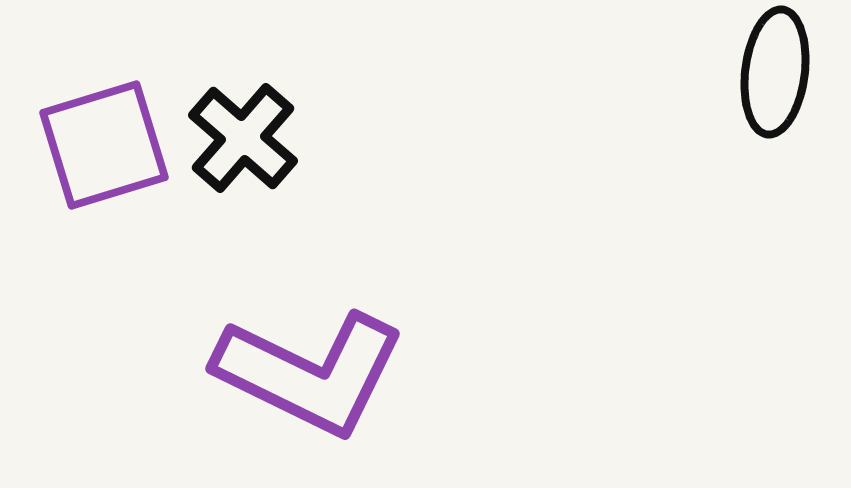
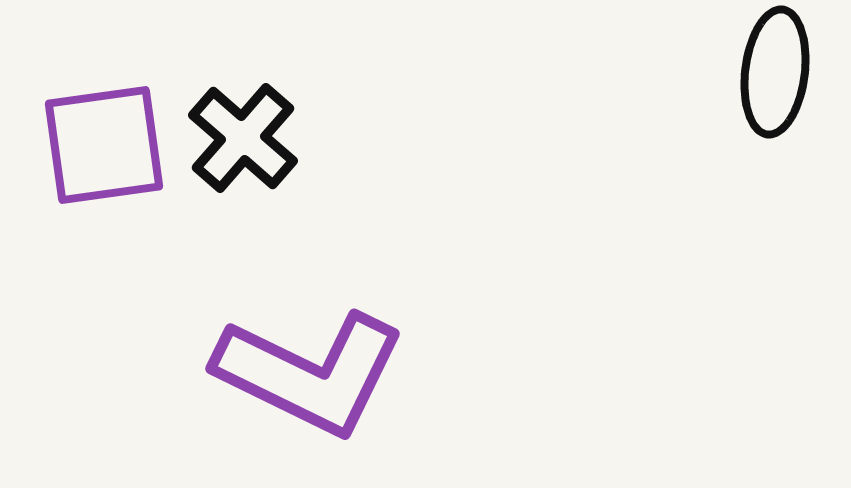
purple square: rotated 9 degrees clockwise
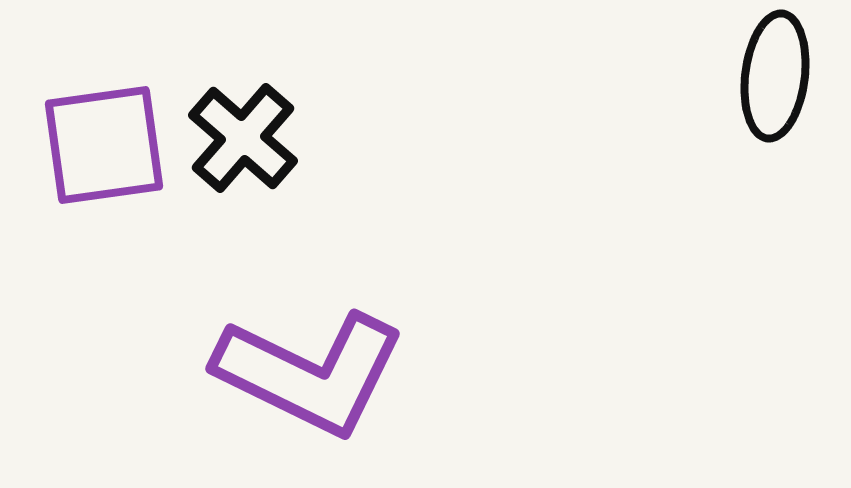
black ellipse: moved 4 px down
